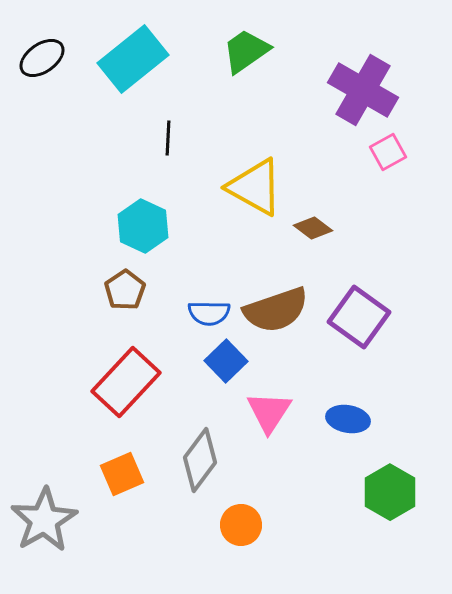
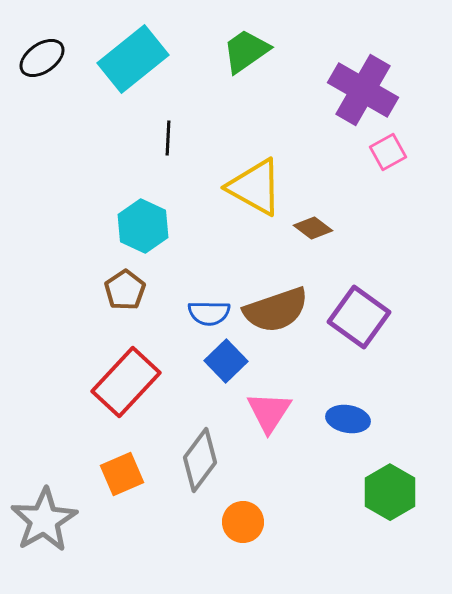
orange circle: moved 2 px right, 3 px up
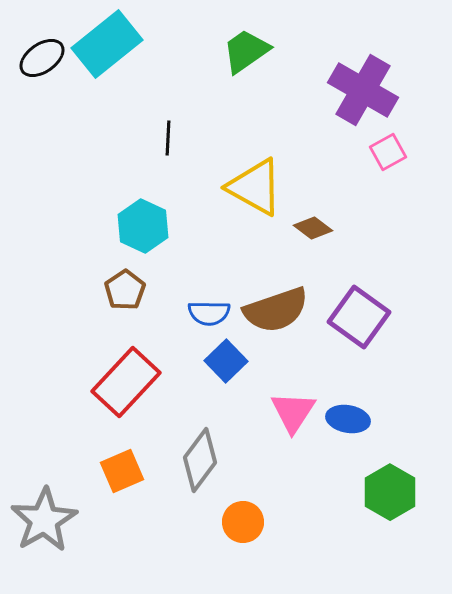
cyan rectangle: moved 26 px left, 15 px up
pink triangle: moved 24 px right
orange square: moved 3 px up
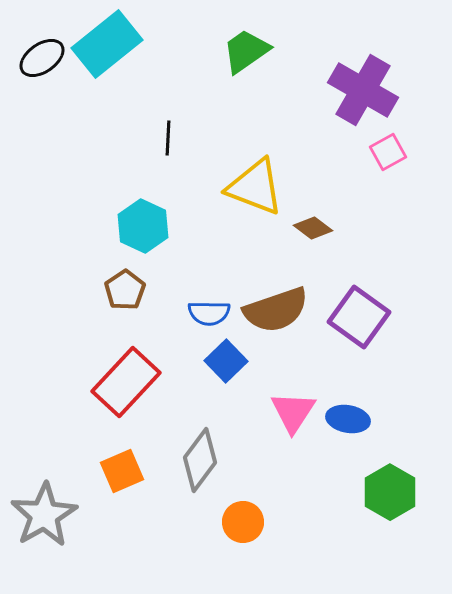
yellow triangle: rotated 8 degrees counterclockwise
gray star: moved 5 px up
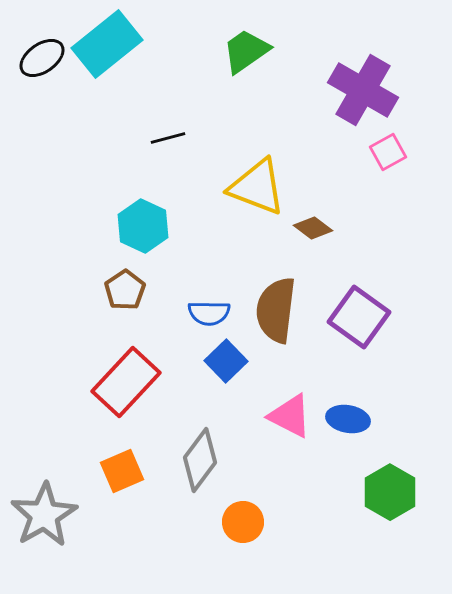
black line: rotated 72 degrees clockwise
yellow triangle: moved 2 px right
brown semicircle: rotated 116 degrees clockwise
pink triangle: moved 3 px left, 4 px down; rotated 36 degrees counterclockwise
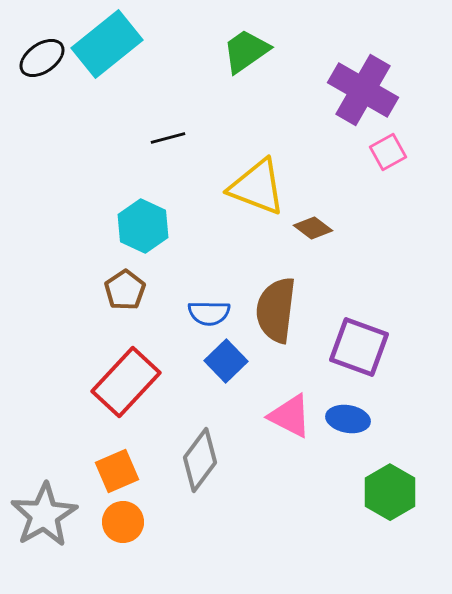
purple square: moved 30 px down; rotated 16 degrees counterclockwise
orange square: moved 5 px left
orange circle: moved 120 px left
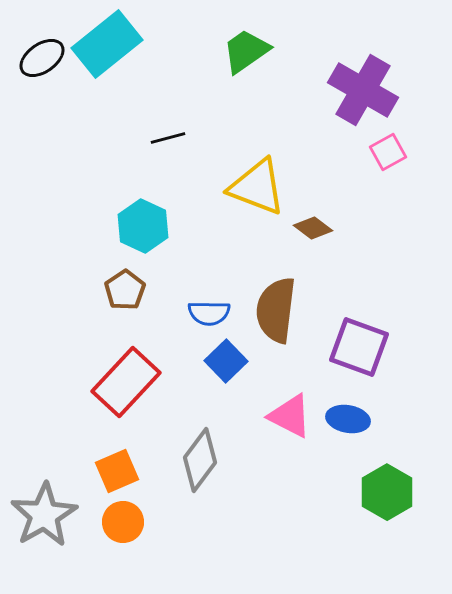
green hexagon: moved 3 px left
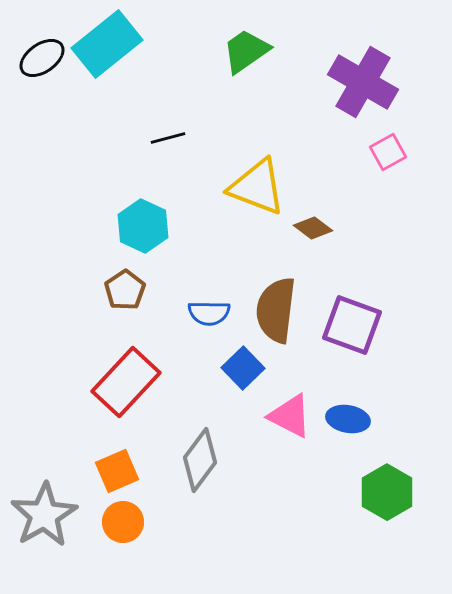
purple cross: moved 8 px up
purple square: moved 7 px left, 22 px up
blue square: moved 17 px right, 7 px down
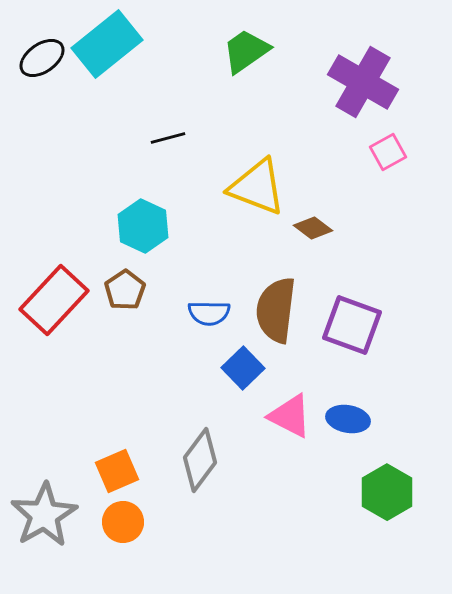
red rectangle: moved 72 px left, 82 px up
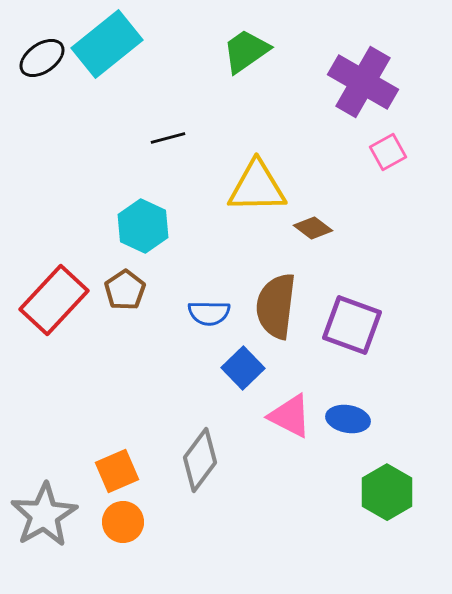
yellow triangle: rotated 22 degrees counterclockwise
brown semicircle: moved 4 px up
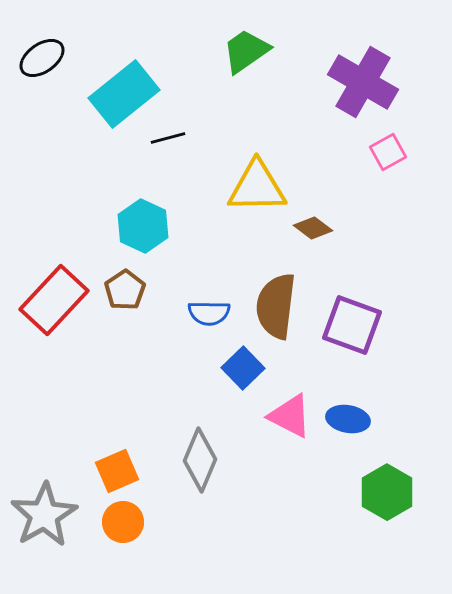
cyan rectangle: moved 17 px right, 50 px down
gray diamond: rotated 14 degrees counterclockwise
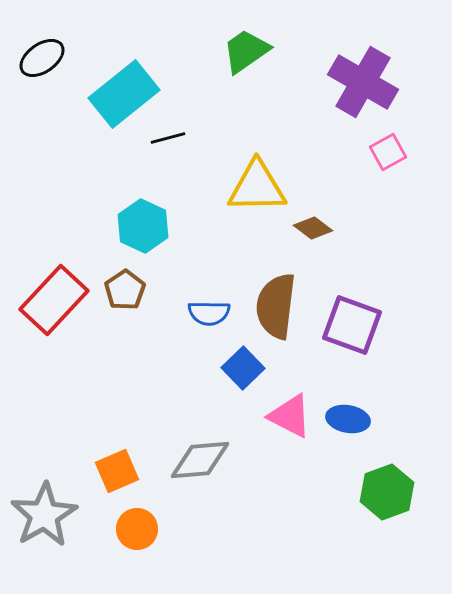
gray diamond: rotated 62 degrees clockwise
green hexagon: rotated 10 degrees clockwise
orange circle: moved 14 px right, 7 px down
